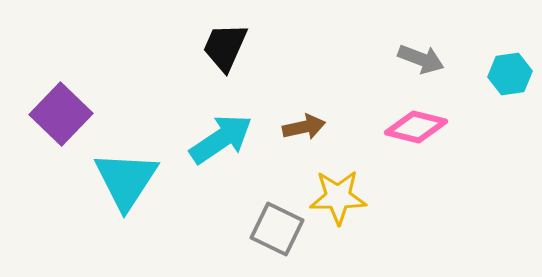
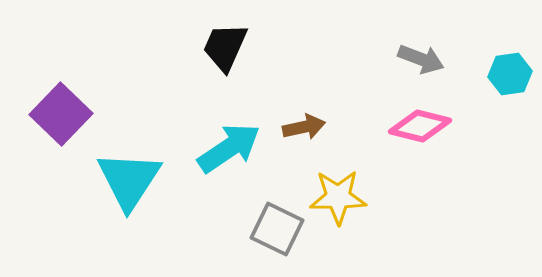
pink diamond: moved 4 px right, 1 px up
cyan arrow: moved 8 px right, 9 px down
cyan triangle: moved 3 px right
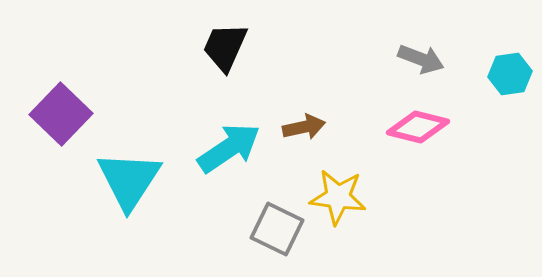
pink diamond: moved 2 px left, 1 px down
yellow star: rotated 8 degrees clockwise
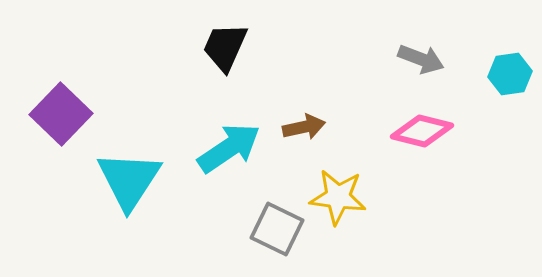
pink diamond: moved 4 px right, 4 px down
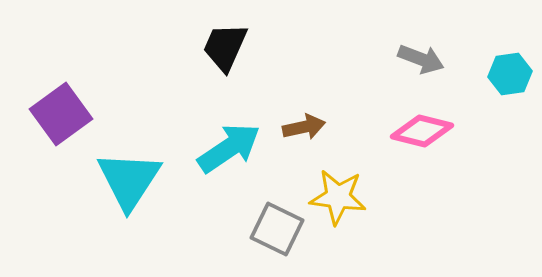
purple square: rotated 10 degrees clockwise
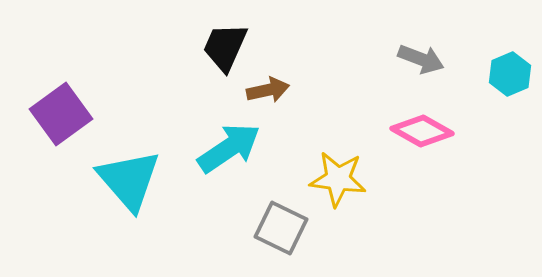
cyan hexagon: rotated 15 degrees counterclockwise
brown arrow: moved 36 px left, 37 px up
pink diamond: rotated 16 degrees clockwise
cyan triangle: rotated 14 degrees counterclockwise
yellow star: moved 18 px up
gray square: moved 4 px right, 1 px up
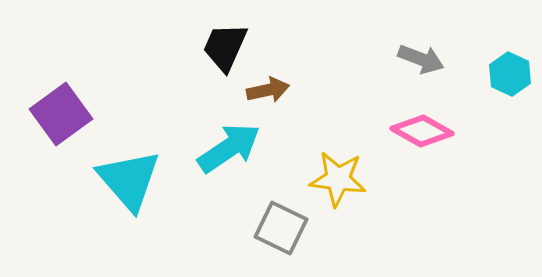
cyan hexagon: rotated 12 degrees counterclockwise
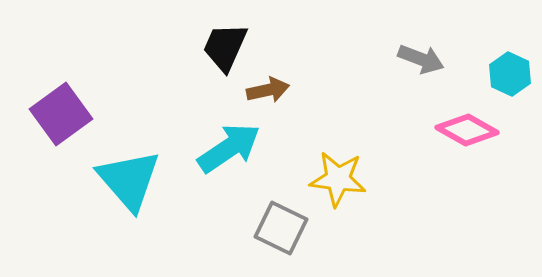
pink diamond: moved 45 px right, 1 px up
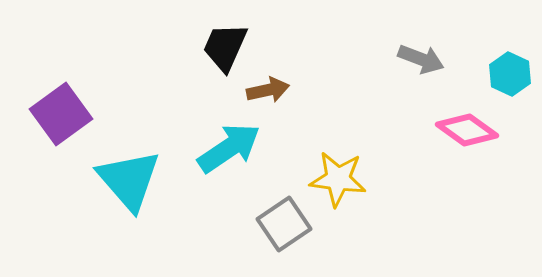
pink diamond: rotated 6 degrees clockwise
gray square: moved 3 px right, 4 px up; rotated 30 degrees clockwise
